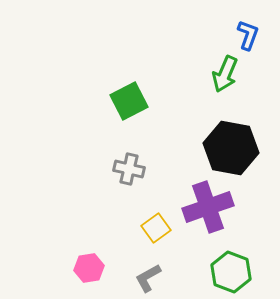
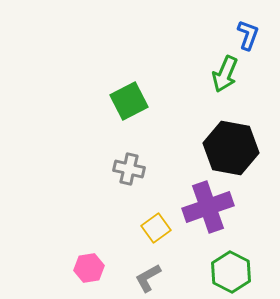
green hexagon: rotated 6 degrees clockwise
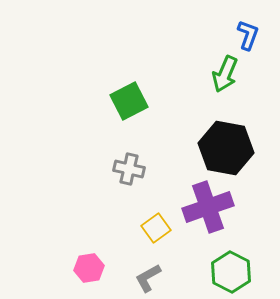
black hexagon: moved 5 px left
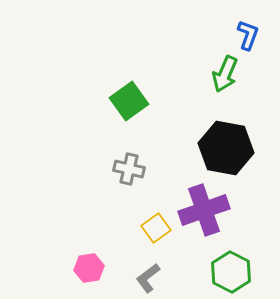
green square: rotated 9 degrees counterclockwise
purple cross: moved 4 px left, 3 px down
gray L-shape: rotated 8 degrees counterclockwise
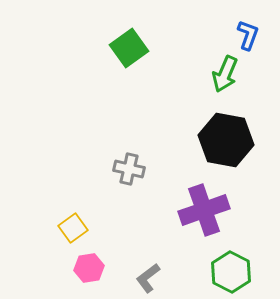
green square: moved 53 px up
black hexagon: moved 8 px up
yellow square: moved 83 px left
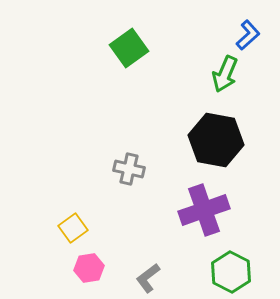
blue L-shape: rotated 28 degrees clockwise
black hexagon: moved 10 px left
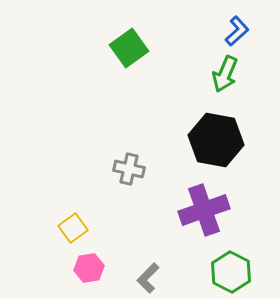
blue L-shape: moved 11 px left, 4 px up
gray L-shape: rotated 8 degrees counterclockwise
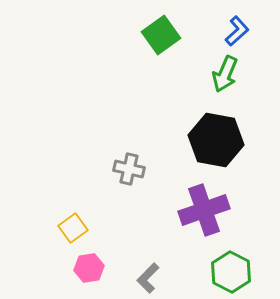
green square: moved 32 px right, 13 px up
